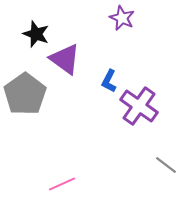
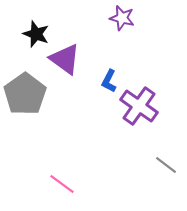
purple star: rotated 10 degrees counterclockwise
pink line: rotated 60 degrees clockwise
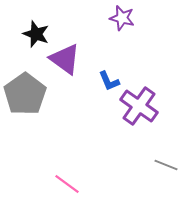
blue L-shape: rotated 50 degrees counterclockwise
gray line: rotated 15 degrees counterclockwise
pink line: moved 5 px right
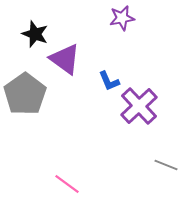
purple star: rotated 25 degrees counterclockwise
black star: moved 1 px left
purple cross: rotated 12 degrees clockwise
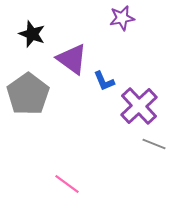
black star: moved 3 px left
purple triangle: moved 7 px right
blue L-shape: moved 5 px left
gray pentagon: moved 3 px right
gray line: moved 12 px left, 21 px up
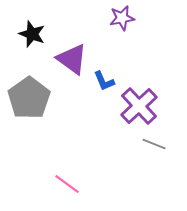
gray pentagon: moved 1 px right, 4 px down
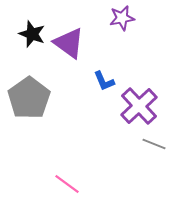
purple triangle: moved 3 px left, 16 px up
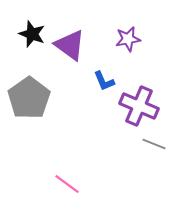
purple star: moved 6 px right, 21 px down
purple triangle: moved 1 px right, 2 px down
purple cross: rotated 24 degrees counterclockwise
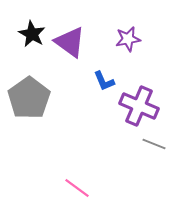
black star: rotated 8 degrees clockwise
purple triangle: moved 3 px up
pink line: moved 10 px right, 4 px down
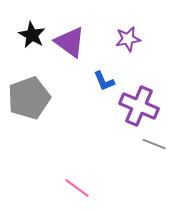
black star: moved 1 px down
gray pentagon: rotated 15 degrees clockwise
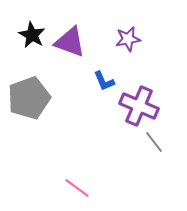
purple triangle: rotated 16 degrees counterclockwise
gray line: moved 2 px up; rotated 30 degrees clockwise
